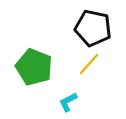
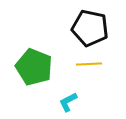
black pentagon: moved 3 px left
yellow line: rotated 45 degrees clockwise
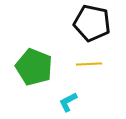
black pentagon: moved 2 px right, 5 px up
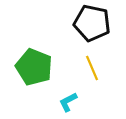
yellow line: moved 3 px right, 4 px down; rotated 70 degrees clockwise
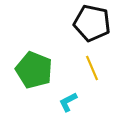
green pentagon: moved 3 px down
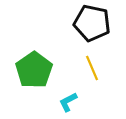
green pentagon: rotated 15 degrees clockwise
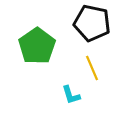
green pentagon: moved 3 px right, 24 px up
cyan L-shape: moved 3 px right, 7 px up; rotated 80 degrees counterclockwise
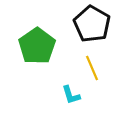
black pentagon: moved 1 px down; rotated 18 degrees clockwise
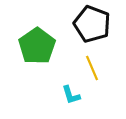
black pentagon: rotated 9 degrees counterclockwise
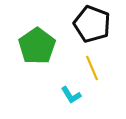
cyan L-shape: rotated 15 degrees counterclockwise
